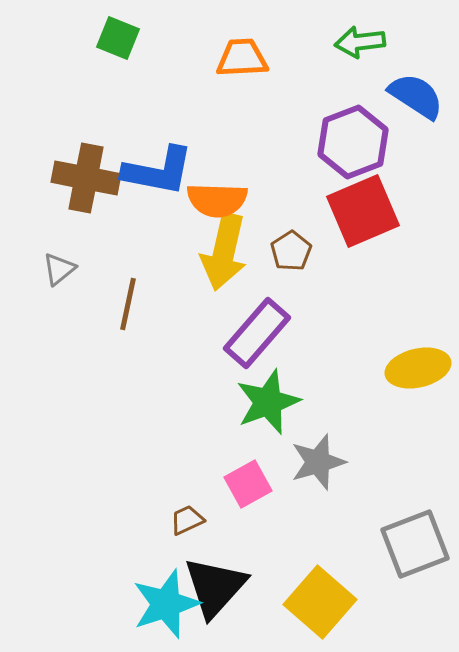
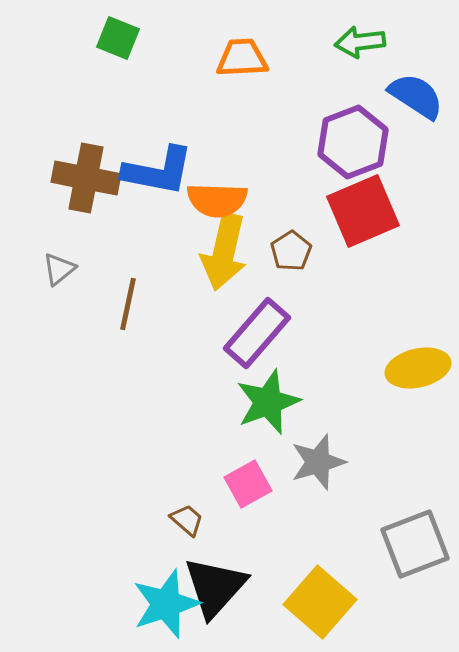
brown trapezoid: rotated 66 degrees clockwise
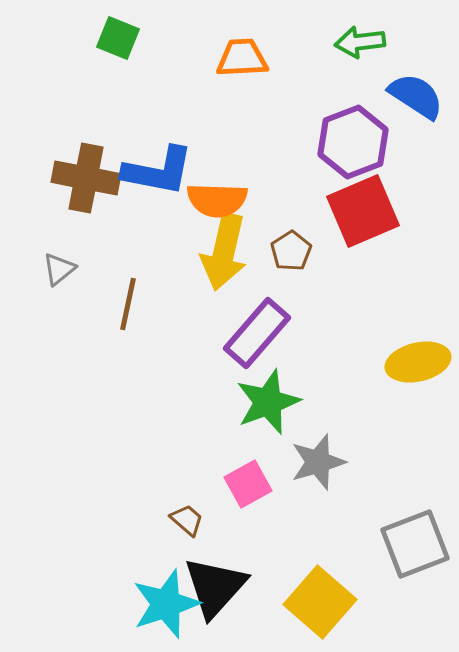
yellow ellipse: moved 6 px up
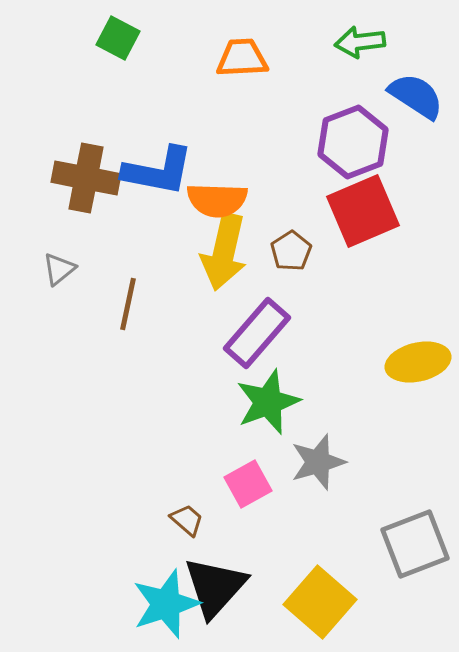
green square: rotated 6 degrees clockwise
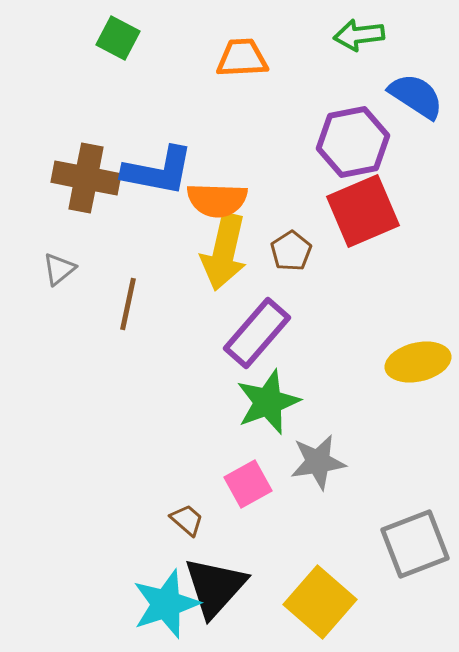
green arrow: moved 1 px left, 7 px up
purple hexagon: rotated 10 degrees clockwise
gray star: rotated 8 degrees clockwise
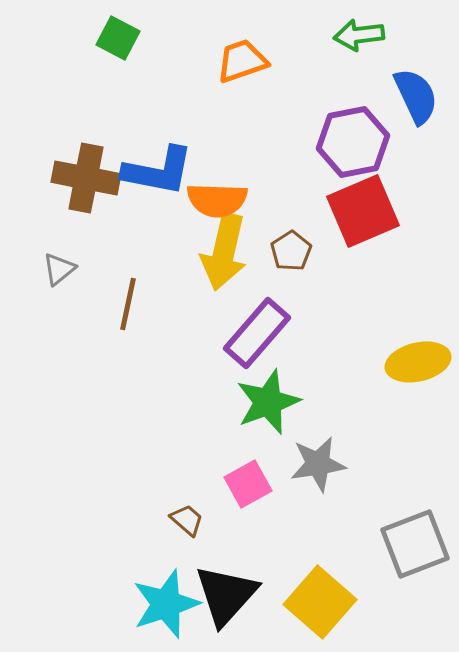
orange trapezoid: moved 3 px down; rotated 16 degrees counterclockwise
blue semicircle: rotated 32 degrees clockwise
gray star: moved 2 px down
black triangle: moved 11 px right, 8 px down
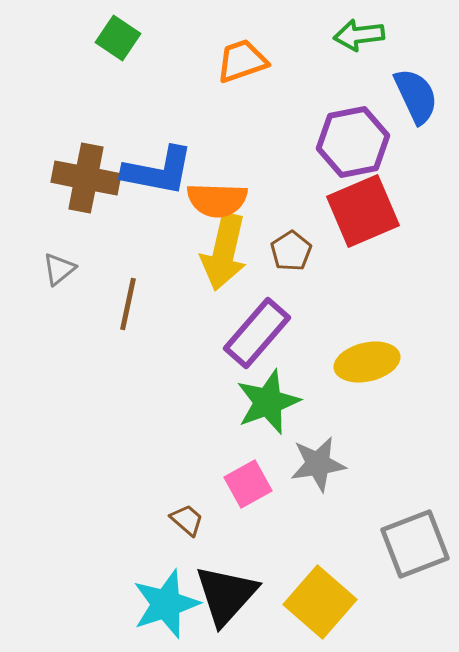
green square: rotated 6 degrees clockwise
yellow ellipse: moved 51 px left
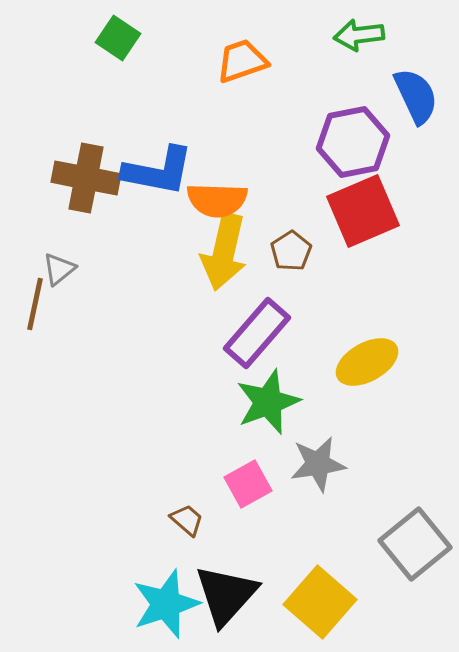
brown line: moved 93 px left
yellow ellipse: rotated 16 degrees counterclockwise
gray square: rotated 18 degrees counterclockwise
